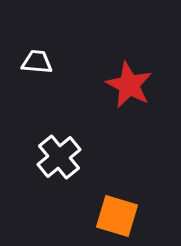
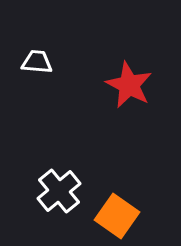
white cross: moved 34 px down
orange square: rotated 18 degrees clockwise
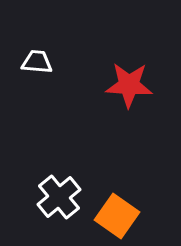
red star: rotated 24 degrees counterclockwise
white cross: moved 6 px down
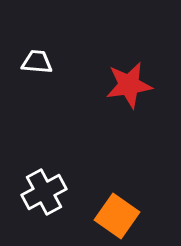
red star: rotated 12 degrees counterclockwise
white cross: moved 15 px left, 5 px up; rotated 12 degrees clockwise
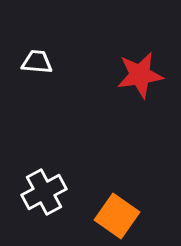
red star: moved 11 px right, 10 px up
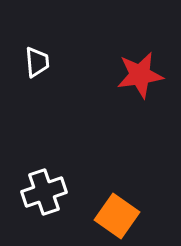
white trapezoid: rotated 80 degrees clockwise
white cross: rotated 9 degrees clockwise
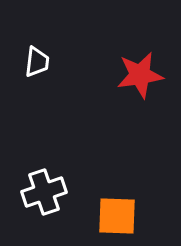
white trapezoid: rotated 12 degrees clockwise
orange square: rotated 33 degrees counterclockwise
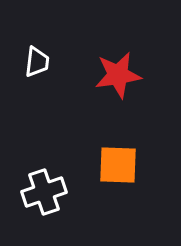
red star: moved 22 px left
orange square: moved 1 px right, 51 px up
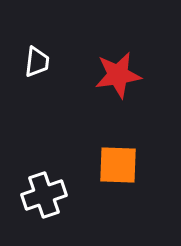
white cross: moved 3 px down
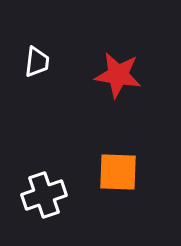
red star: rotated 18 degrees clockwise
orange square: moved 7 px down
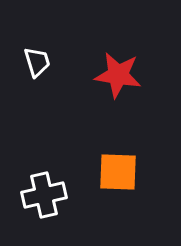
white trapezoid: rotated 24 degrees counterclockwise
white cross: rotated 6 degrees clockwise
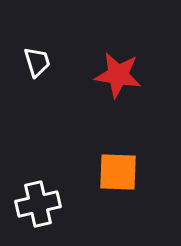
white cross: moved 6 px left, 9 px down
